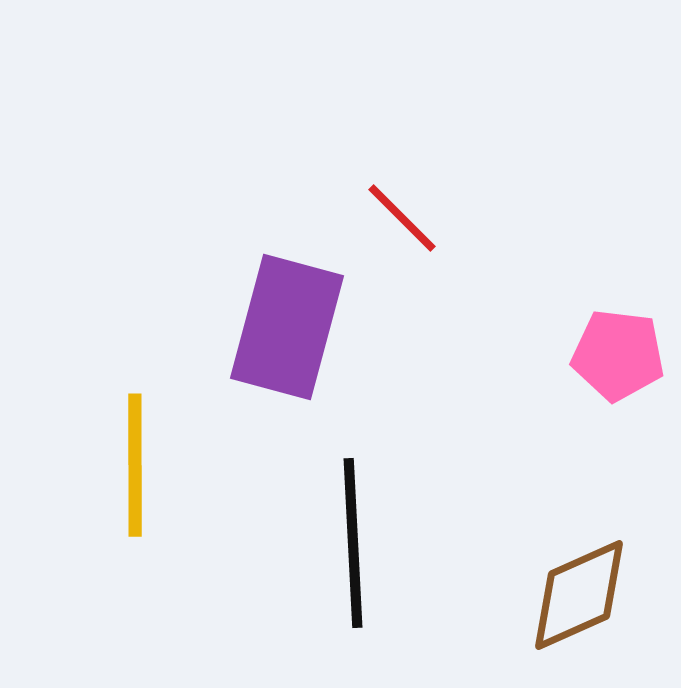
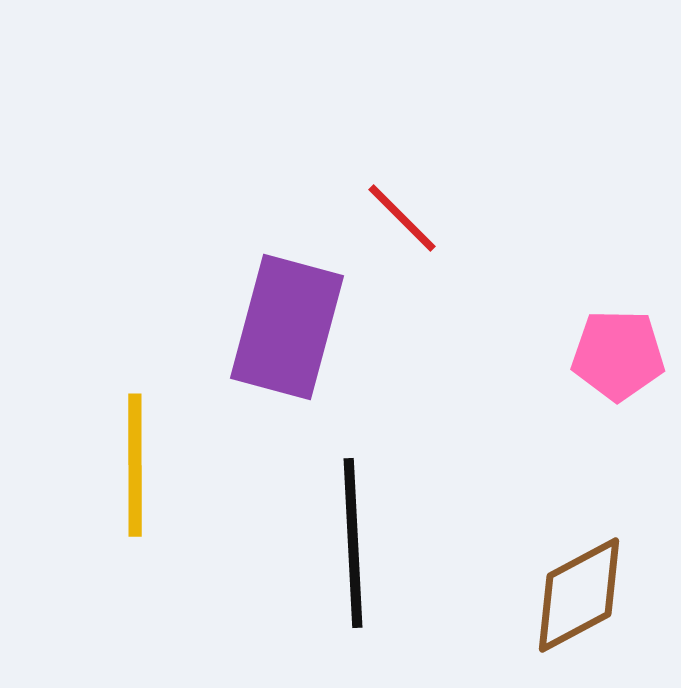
pink pentagon: rotated 6 degrees counterclockwise
brown diamond: rotated 4 degrees counterclockwise
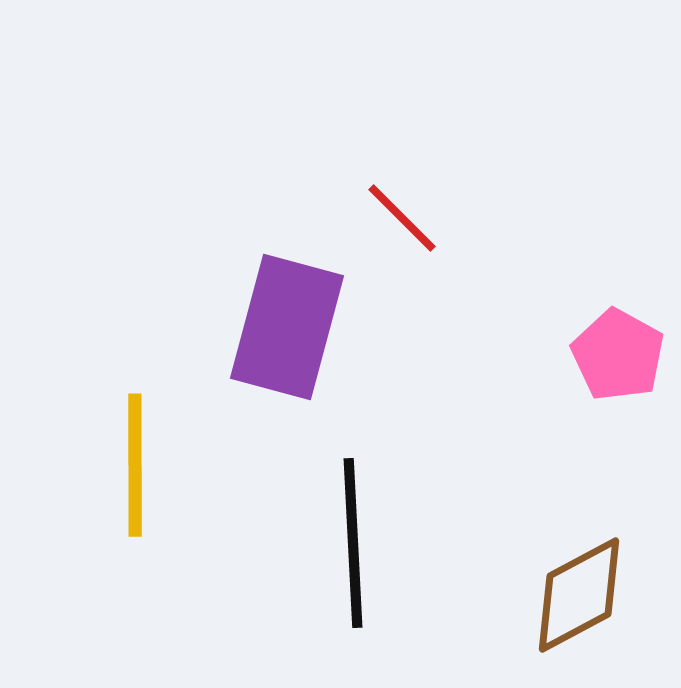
pink pentagon: rotated 28 degrees clockwise
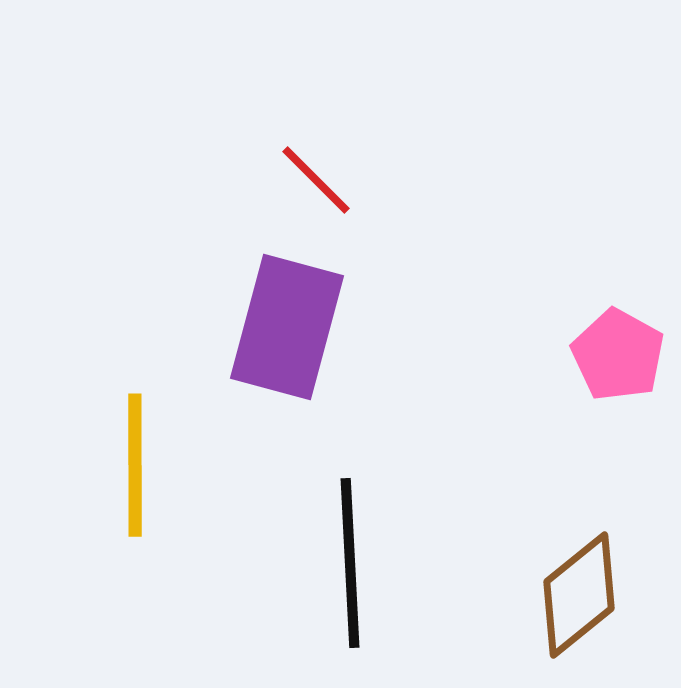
red line: moved 86 px left, 38 px up
black line: moved 3 px left, 20 px down
brown diamond: rotated 11 degrees counterclockwise
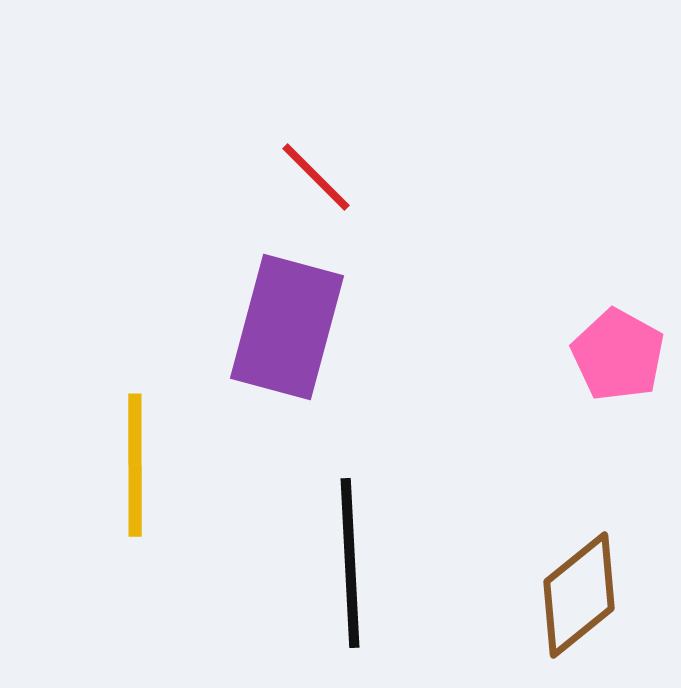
red line: moved 3 px up
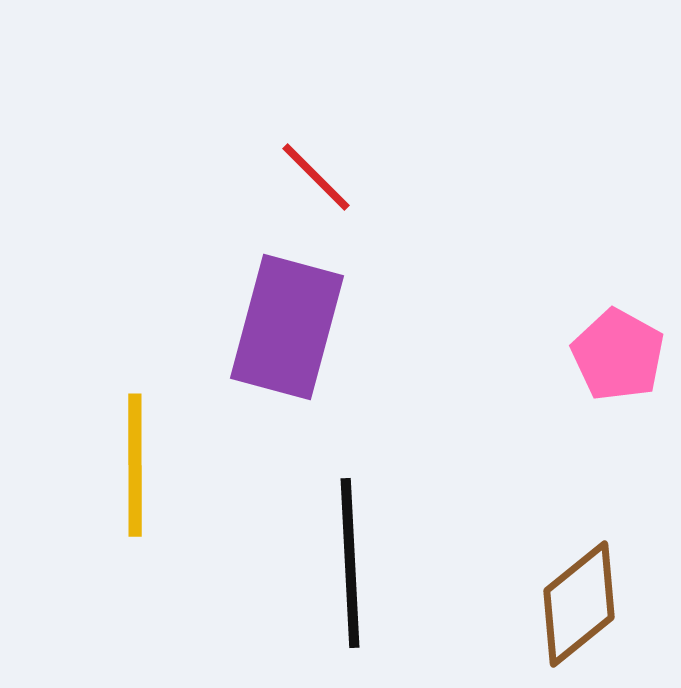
brown diamond: moved 9 px down
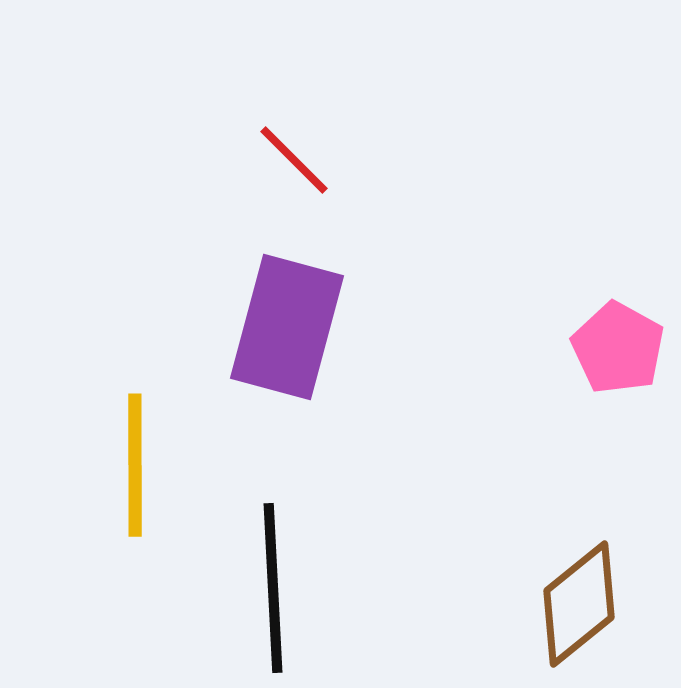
red line: moved 22 px left, 17 px up
pink pentagon: moved 7 px up
black line: moved 77 px left, 25 px down
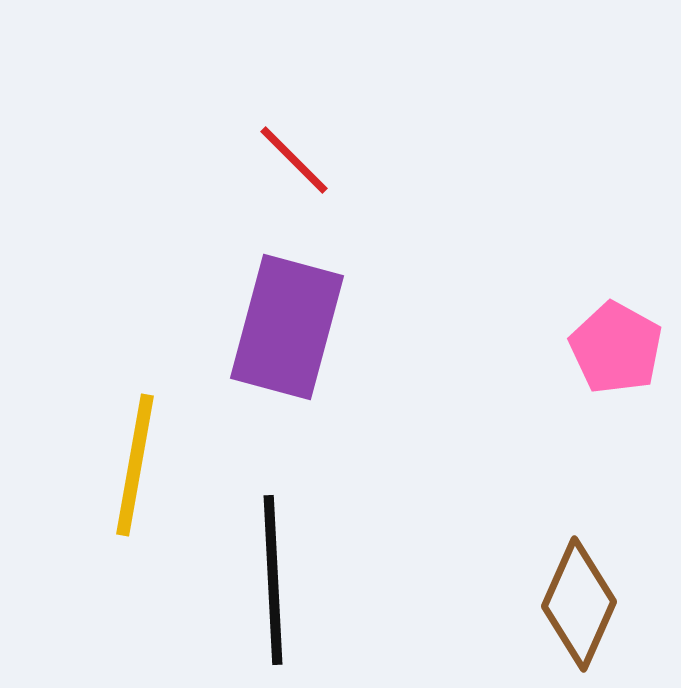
pink pentagon: moved 2 px left
yellow line: rotated 10 degrees clockwise
black line: moved 8 px up
brown diamond: rotated 27 degrees counterclockwise
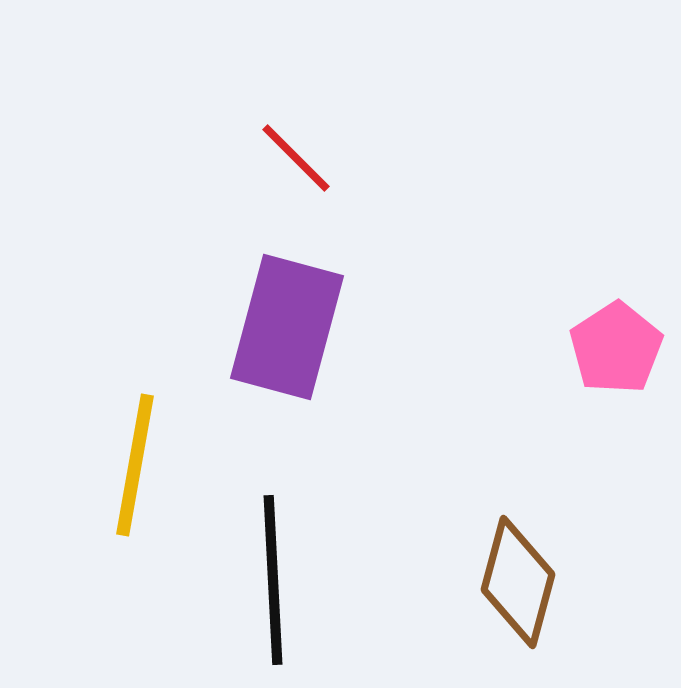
red line: moved 2 px right, 2 px up
pink pentagon: rotated 10 degrees clockwise
brown diamond: moved 61 px left, 22 px up; rotated 9 degrees counterclockwise
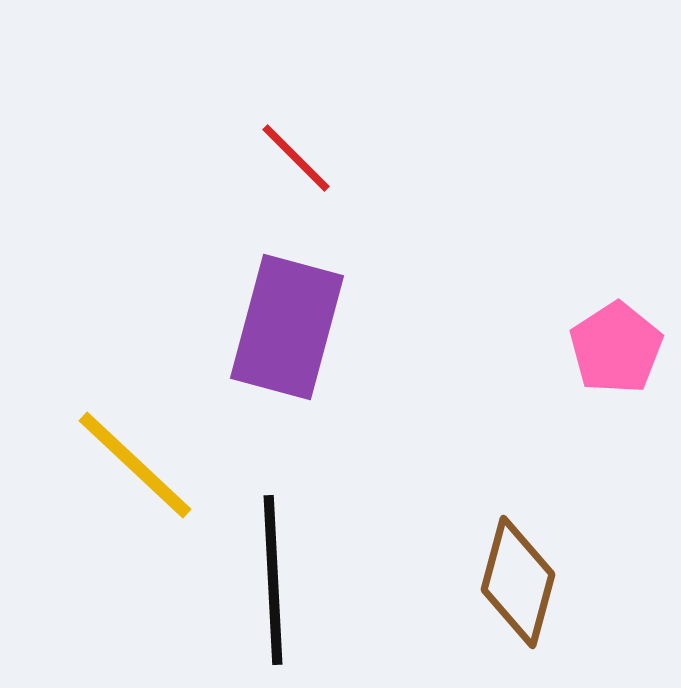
yellow line: rotated 57 degrees counterclockwise
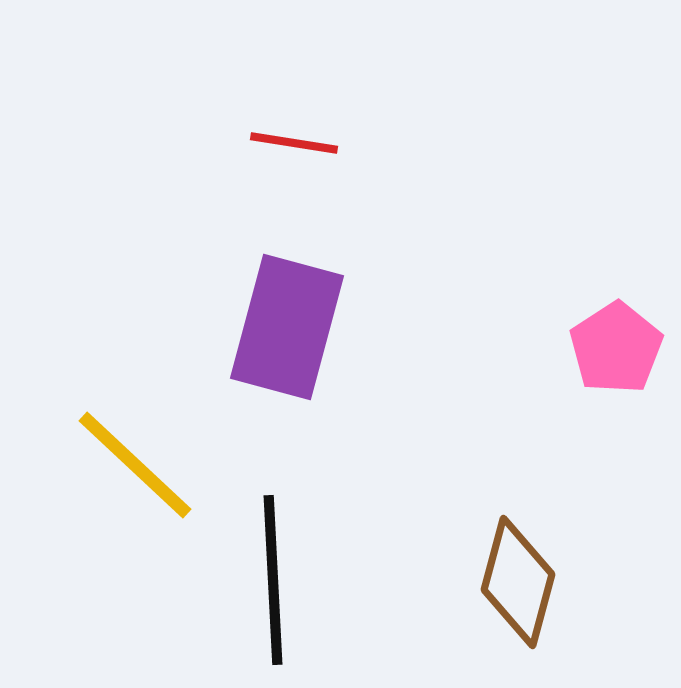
red line: moved 2 px left, 15 px up; rotated 36 degrees counterclockwise
